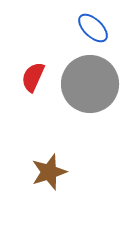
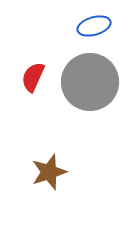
blue ellipse: moved 1 px right, 2 px up; rotated 60 degrees counterclockwise
gray circle: moved 2 px up
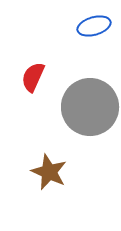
gray circle: moved 25 px down
brown star: rotated 30 degrees counterclockwise
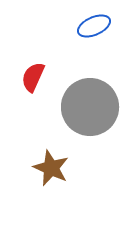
blue ellipse: rotated 8 degrees counterclockwise
brown star: moved 2 px right, 4 px up
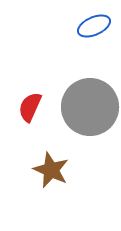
red semicircle: moved 3 px left, 30 px down
brown star: moved 2 px down
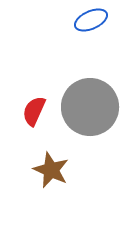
blue ellipse: moved 3 px left, 6 px up
red semicircle: moved 4 px right, 4 px down
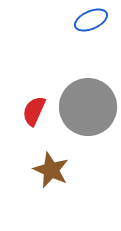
gray circle: moved 2 px left
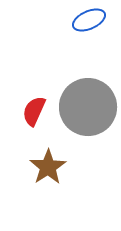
blue ellipse: moved 2 px left
brown star: moved 3 px left, 3 px up; rotated 15 degrees clockwise
